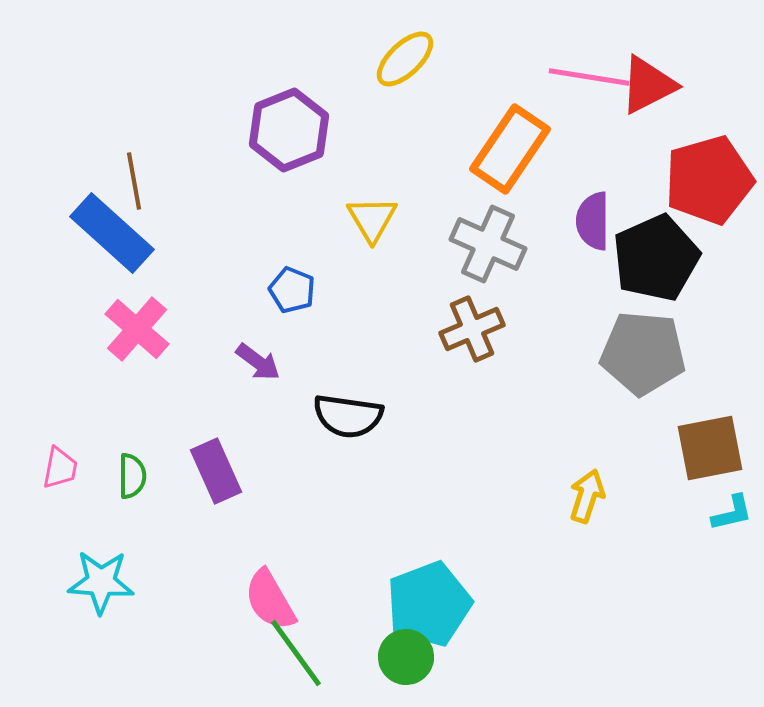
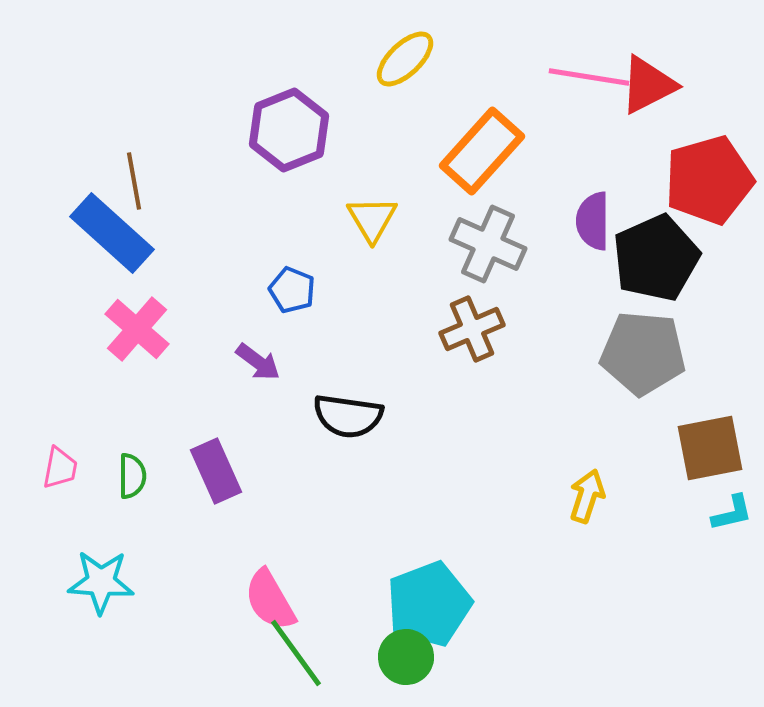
orange rectangle: moved 28 px left, 2 px down; rotated 8 degrees clockwise
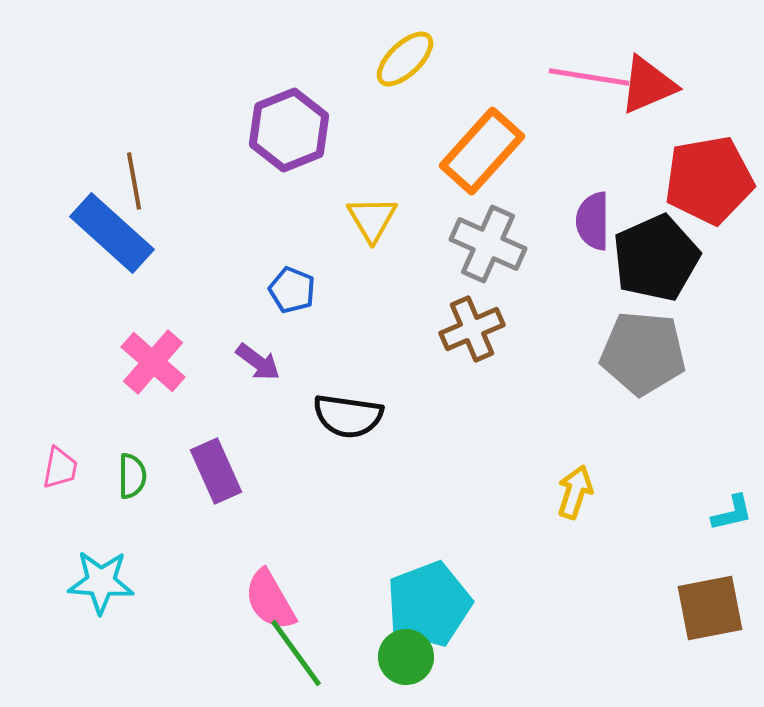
red triangle: rotated 4 degrees clockwise
red pentagon: rotated 6 degrees clockwise
pink cross: moved 16 px right, 33 px down
brown square: moved 160 px down
yellow arrow: moved 12 px left, 4 px up
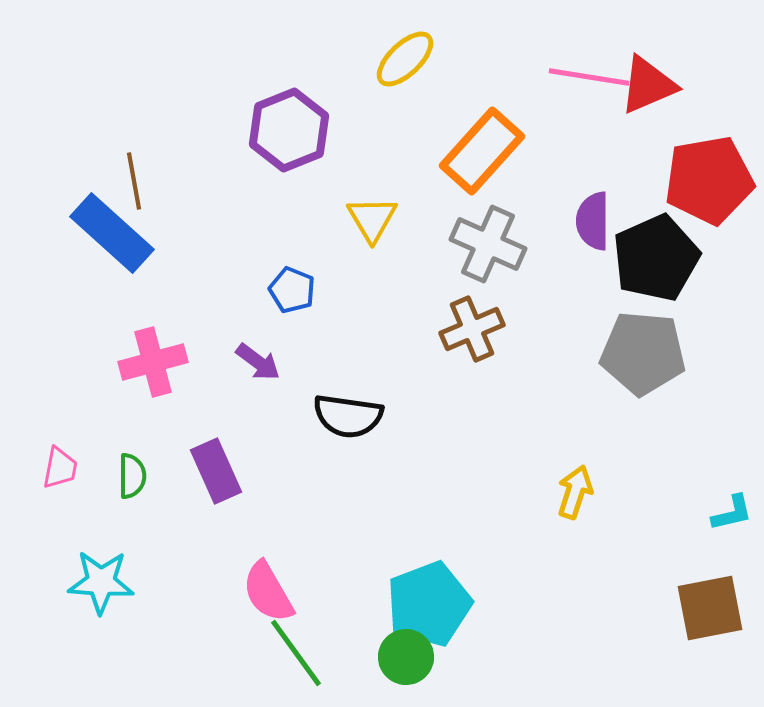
pink cross: rotated 34 degrees clockwise
pink semicircle: moved 2 px left, 8 px up
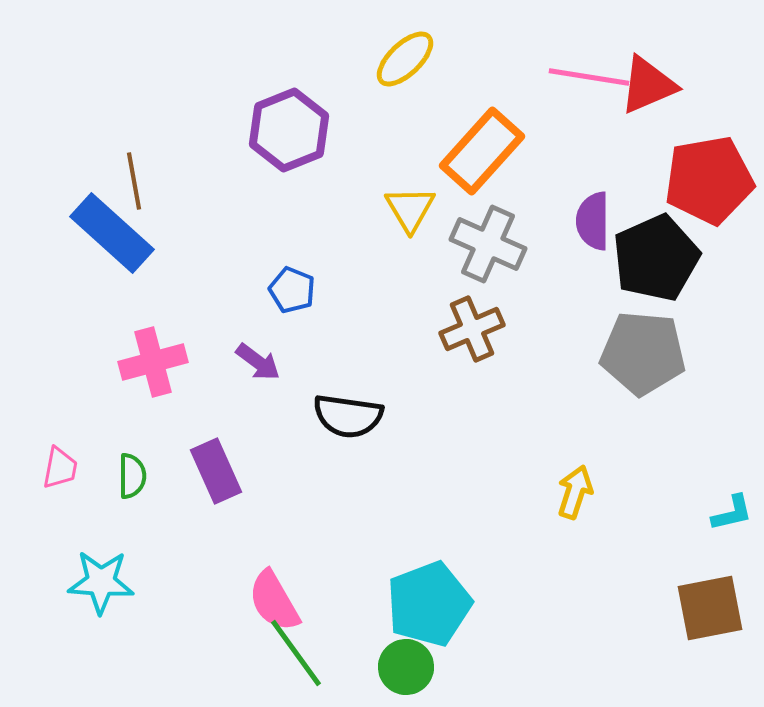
yellow triangle: moved 38 px right, 10 px up
pink semicircle: moved 6 px right, 9 px down
green circle: moved 10 px down
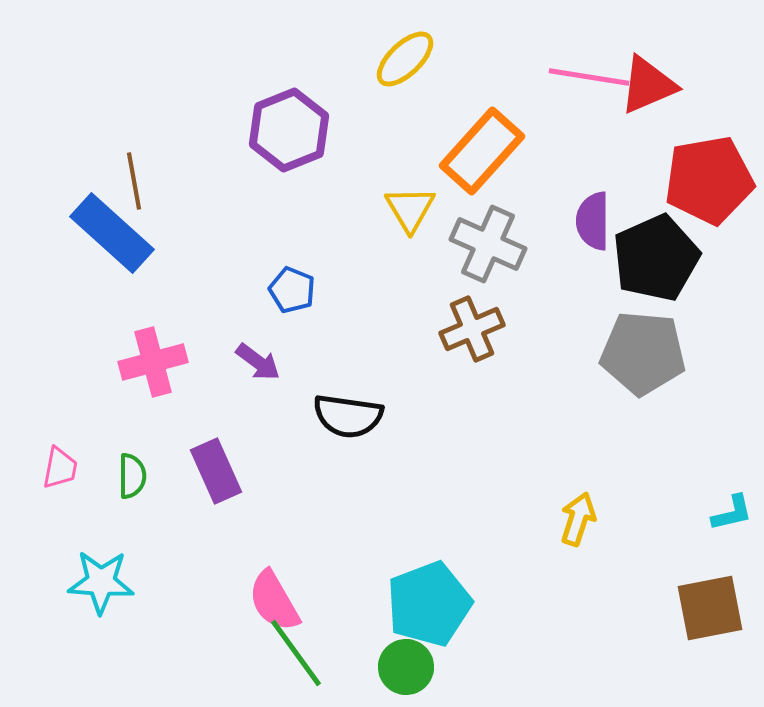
yellow arrow: moved 3 px right, 27 px down
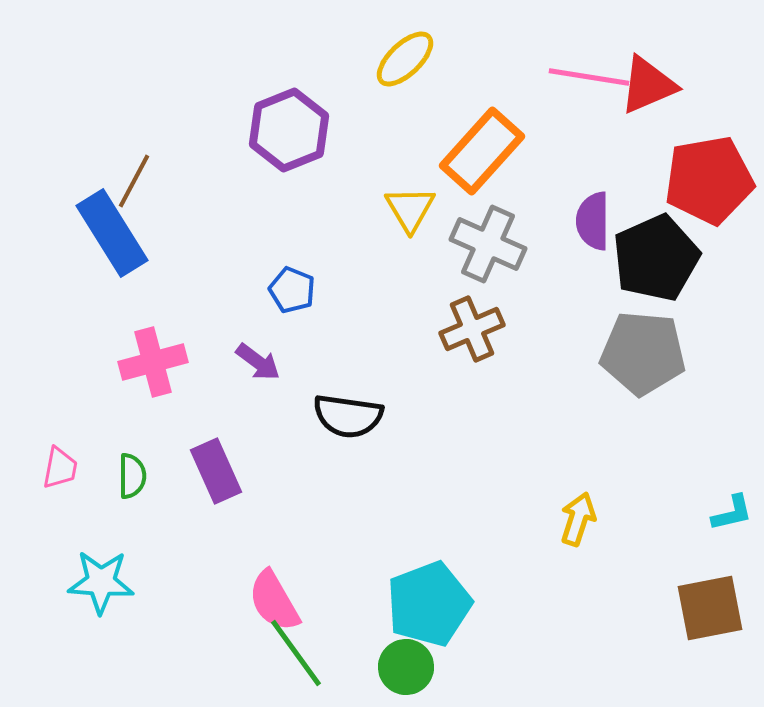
brown line: rotated 38 degrees clockwise
blue rectangle: rotated 16 degrees clockwise
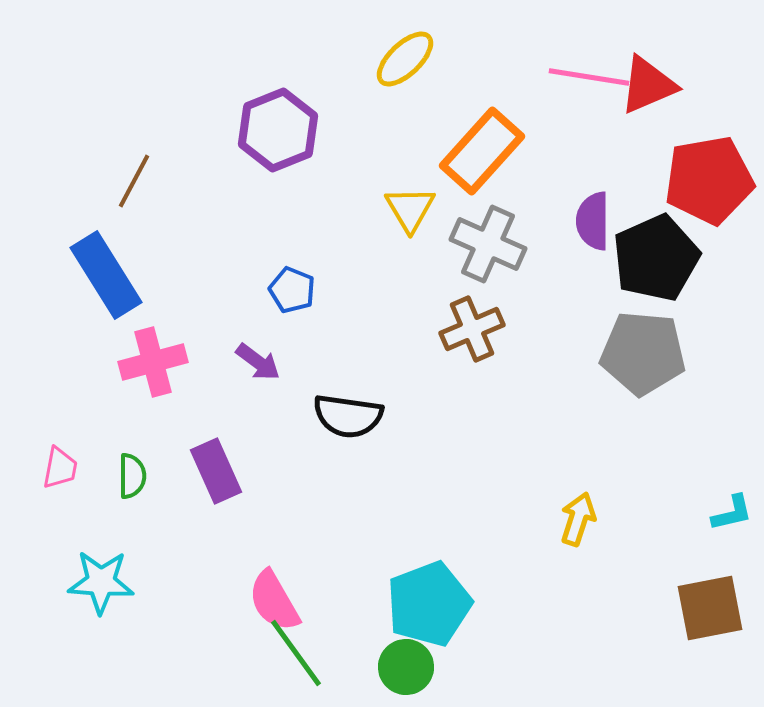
purple hexagon: moved 11 px left
blue rectangle: moved 6 px left, 42 px down
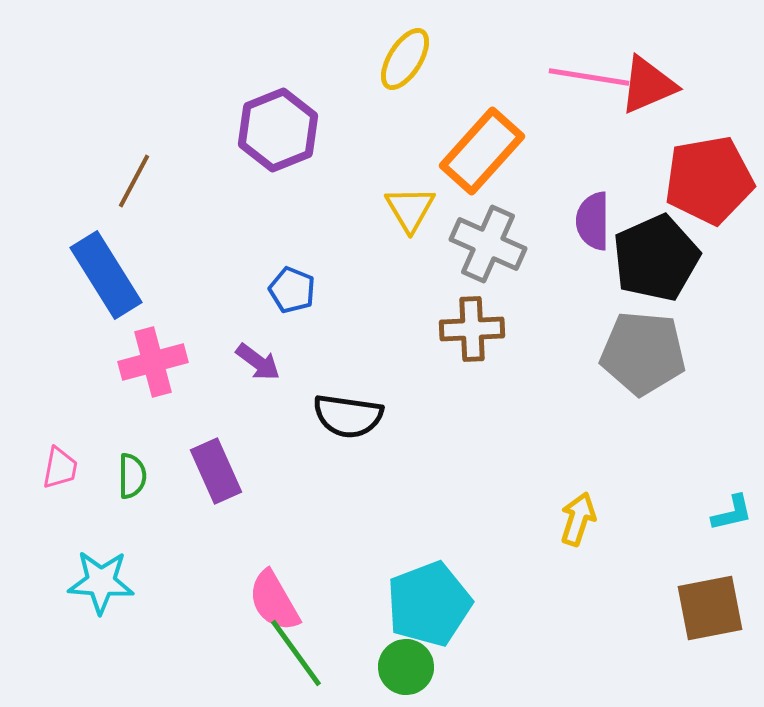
yellow ellipse: rotated 14 degrees counterclockwise
brown cross: rotated 20 degrees clockwise
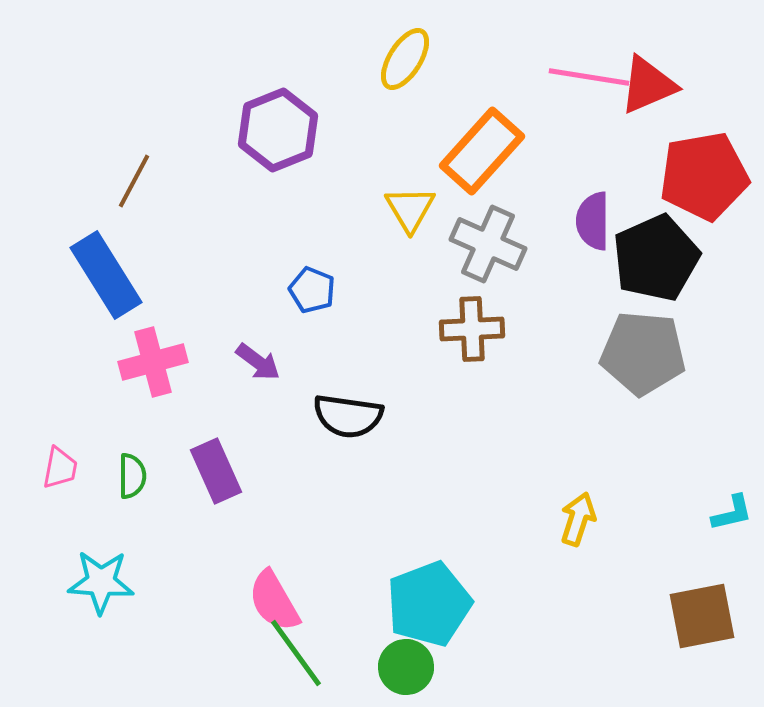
red pentagon: moved 5 px left, 4 px up
blue pentagon: moved 20 px right
brown square: moved 8 px left, 8 px down
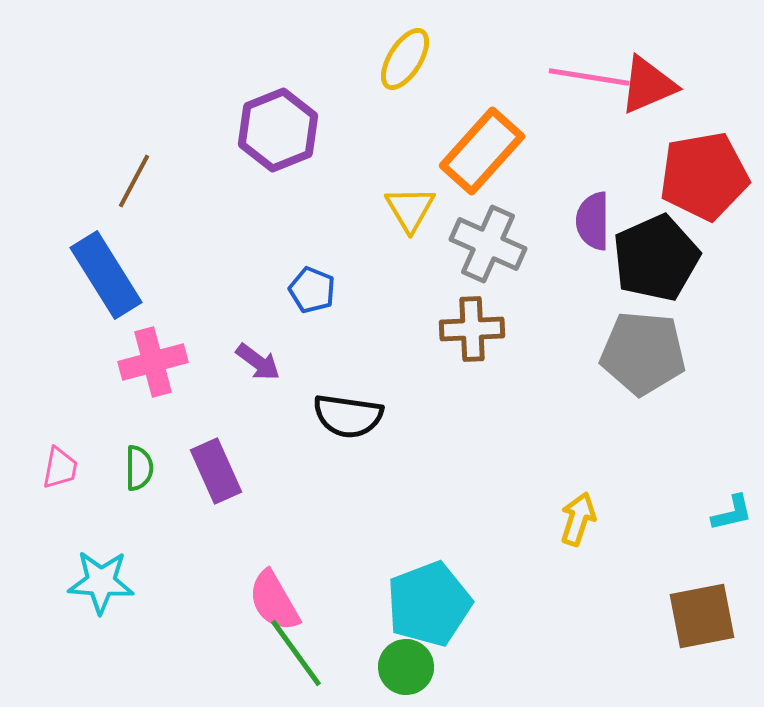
green semicircle: moved 7 px right, 8 px up
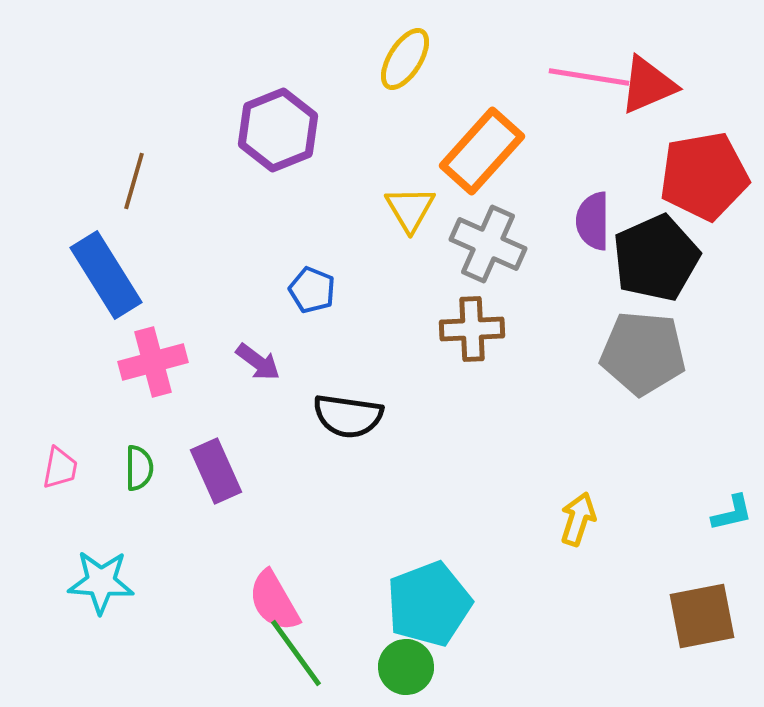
brown line: rotated 12 degrees counterclockwise
